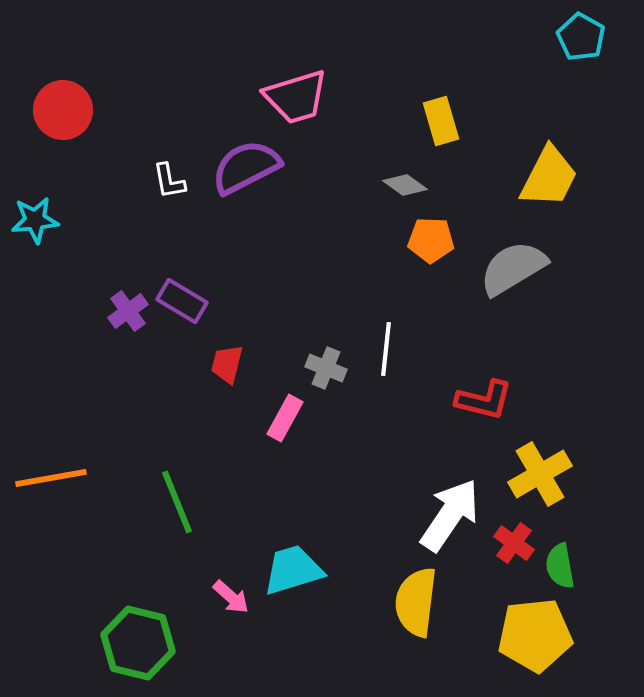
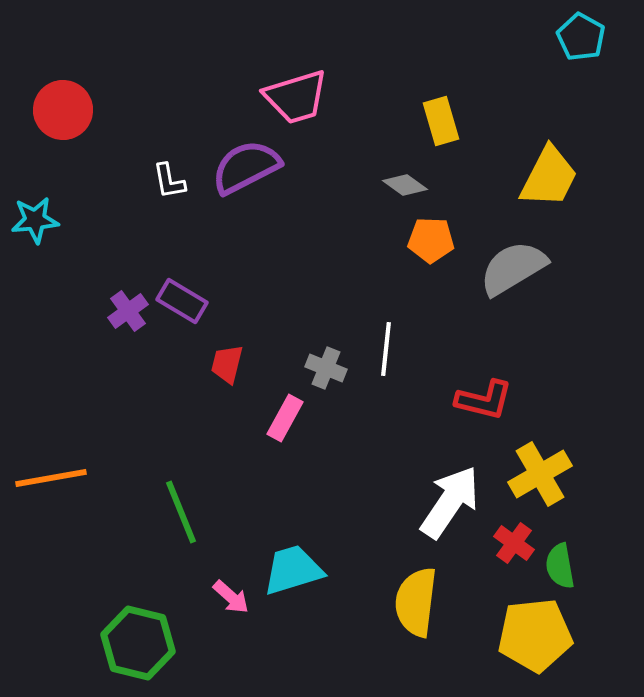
green line: moved 4 px right, 10 px down
white arrow: moved 13 px up
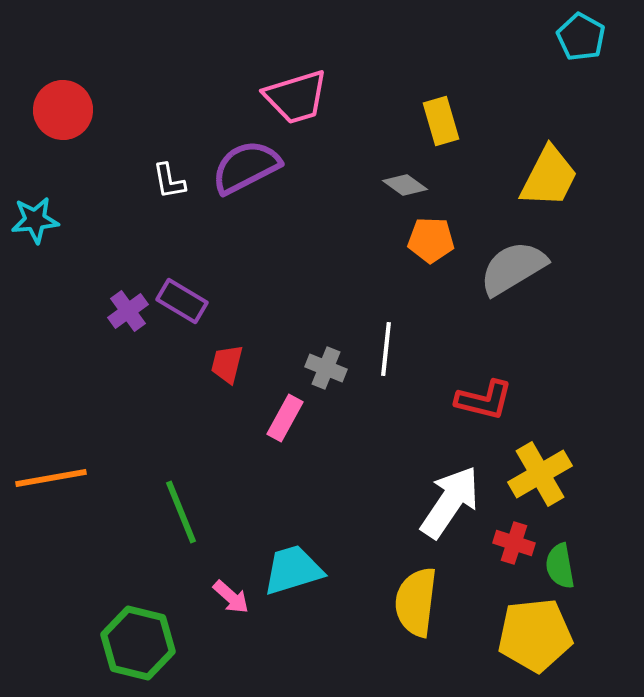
red cross: rotated 18 degrees counterclockwise
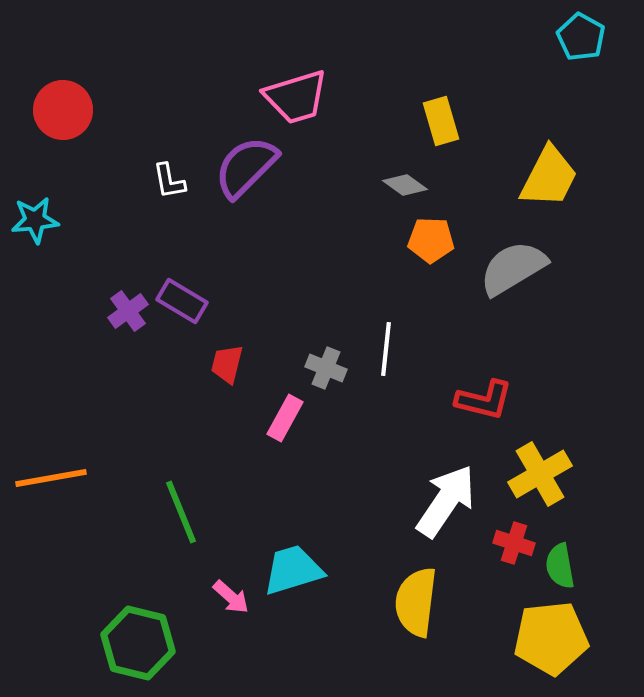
purple semicircle: rotated 18 degrees counterclockwise
white arrow: moved 4 px left, 1 px up
yellow pentagon: moved 16 px right, 3 px down
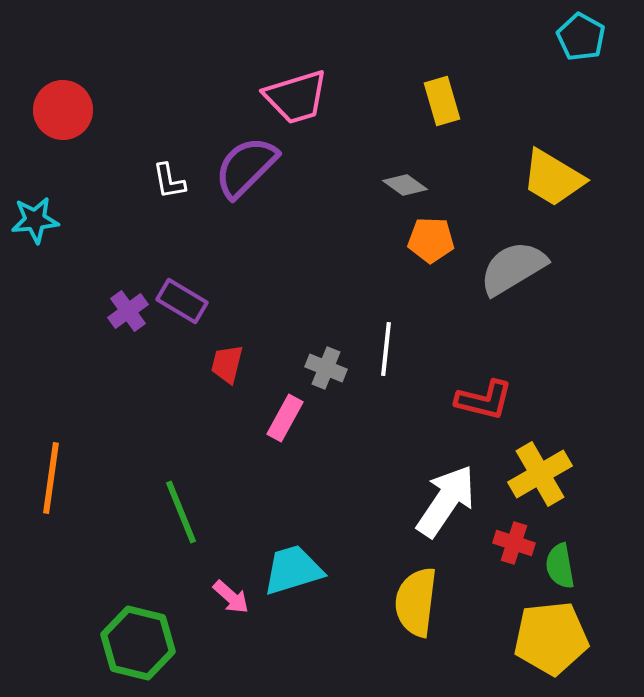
yellow rectangle: moved 1 px right, 20 px up
yellow trapezoid: moved 4 px right, 1 px down; rotated 94 degrees clockwise
orange line: rotated 72 degrees counterclockwise
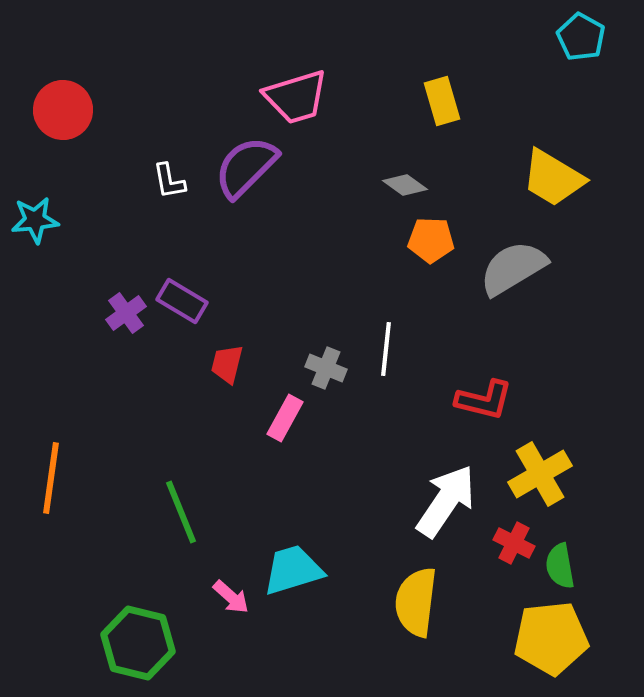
purple cross: moved 2 px left, 2 px down
red cross: rotated 9 degrees clockwise
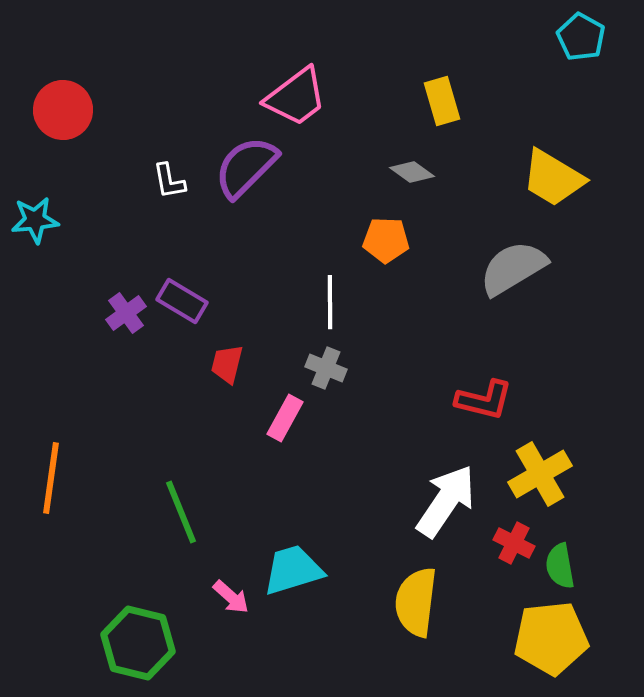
pink trapezoid: rotated 20 degrees counterclockwise
gray diamond: moved 7 px right, 13 px up
orange pentagon: moved 45 px left
white line: moved 56 px left, 47 px up; rotated 6 degrees counterclockwise
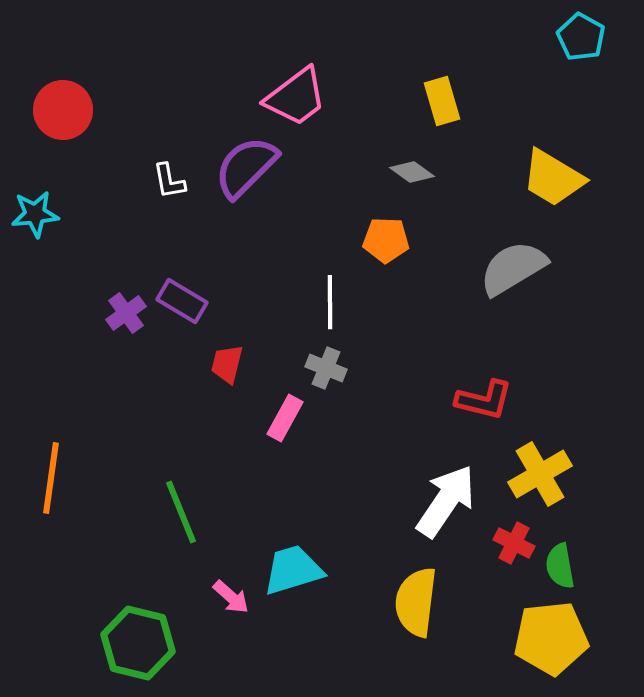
cyan star: moved 6 px up
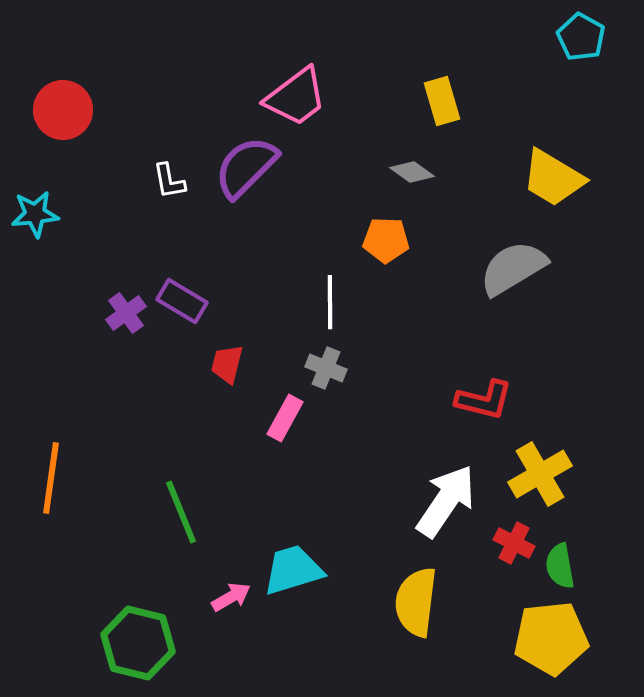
pink arrow: rotated 72 degrees counterclockwise
